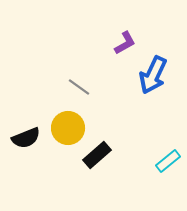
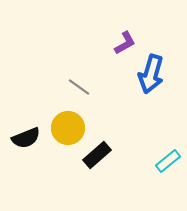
blue arrow: moved 2 px left, 1 px up; rotated 9 degrees counterclockwise
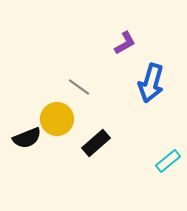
blue arrow: moved 9 px down
yellow circle: moved 11 px left, 9 px up
black semicircle: moved 1 px right
black rectangle: moved 1 px left, 12 px up
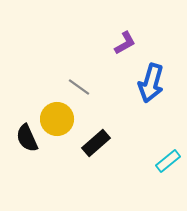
black semicircle: rotated 88 degrees clockwise
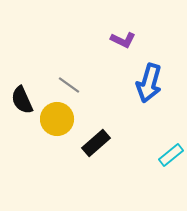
purple L-shape: moved 2 px left, 3 px up; rotated 55 degrees clockwise
blue arrow: moved 2 px left
gray line: moved 10 px left, 2 px up
black semicircle: moved 5 px left, 38 px up
cyan rectangle: moved 3 px right, 6 px up
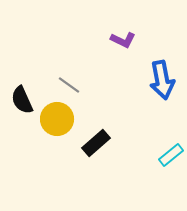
blue arrow: moved 13 px right, 3 px up; rotated 27 degrees counterclockwise
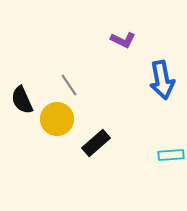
gray line: rotated 20 degrees clockwise
cyan rectangle: rotated 35 degrees clockwise
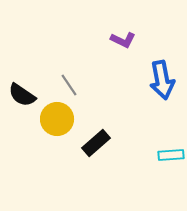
black semicircle: moved 5 px up; rotated 32 degrees counterclockwise
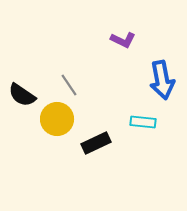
black rectangle: rotated 16 degrees clockwise
cyan rectangle: moved 28 px left, 33 px up; rotated 10 degrees clockwise
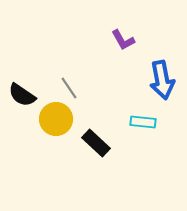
purple L-shape: rotated 35 degrees clockwise
gray line: moved 3 px down
yellow circle: moved 1 px left
black rectangle: rotated 68 degrees clockwise
